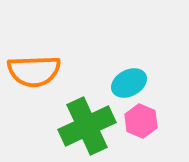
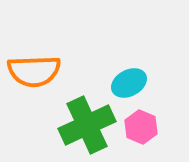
pink hexagon: moved 6 px down
green cross: moved 1 px up
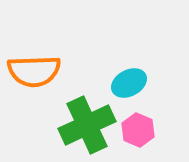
pink hexagon: moved 3 px left, 3 px down
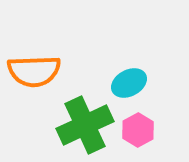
green cross: moved 2 px left
pink hexagon: rotated 8 degrees clockwise
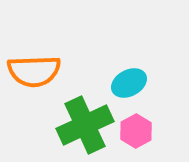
pink hexagon: moved 2 px left, 1 px down
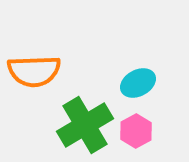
cyan ellipse: moved 9 px right
green cross: rotated 6 degrees counterclockwise
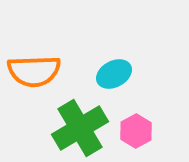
cyan ellipse: moved 24 px left, 9 px up
green cross: moved 5 px left, 3 px down
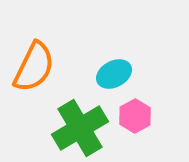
orange semicircle: moved 4 px up; rotated 62 degrees counterclockwise
pink hexagon: moved 1 px left, 15 px up
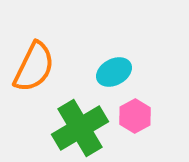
cyan ellipse: moved 2 px up
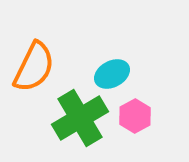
cyan ellipse: moved 2 px left, 2 px down
green cross: moved 10 px up
